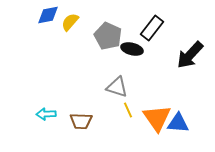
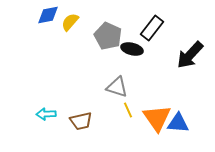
brown trapezoid: rotated 15 degrees counterclockwise
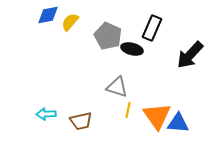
black rectangle: rotated 15 degrees counterclockwise
yellow line: rotated 35 degrees clockwise
orange triangle: moved 2 px up
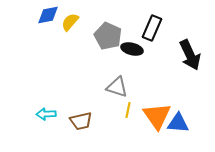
black arrow: rotated 68 degrees counterclockwise
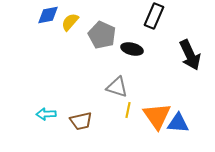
black rectangle: moved 2 px right, 12 px up
gray pentagon: moved 6 px left, 1 px up
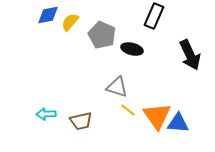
yellow line: rotated 63 degrees counterclockwise
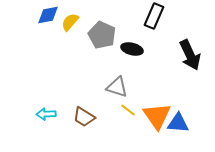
brown trapezoid: moved 3 px right, 4 px up; rotated 45 degrees clockwise
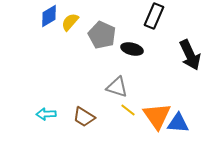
blue diamond: moved 1 px right, 1 px down; rotated 20 degrees counterclockwise
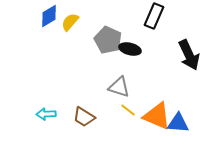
gray pentagon: moved 6 px right, 5 px down
black ellipse: moved 2 px left
black arrow: moved 1 px left
gray triangle: moved 2 px right
orange triangle: rotated 32 degrees counterclockwise
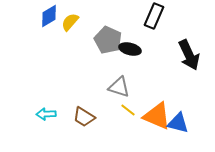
blue triangle: rotated 10 degrees clockwise
